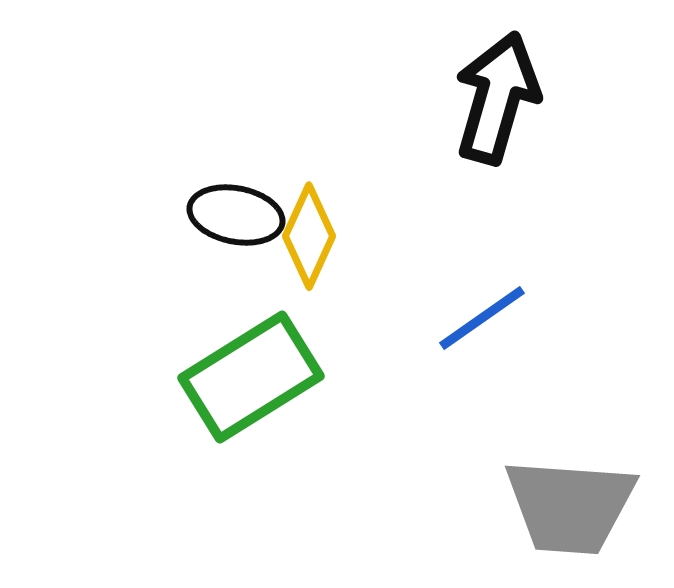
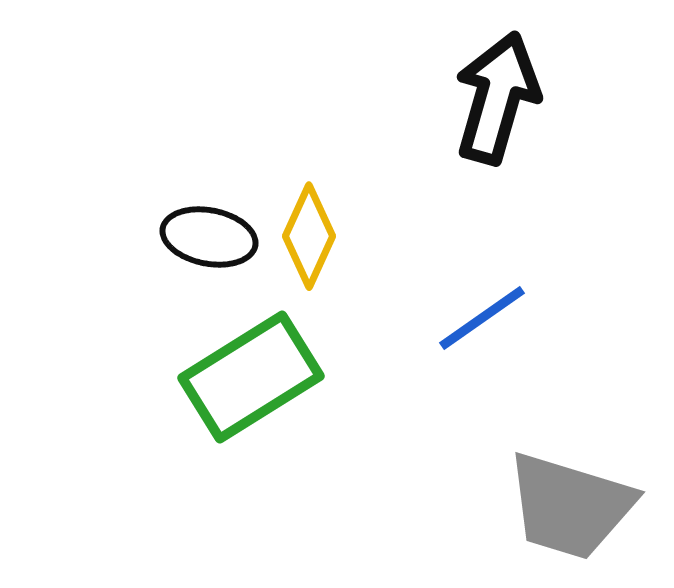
black ellipse: moved 27 px left, 22 px down
gray trapezoid: rotated 13 degrees clockwise
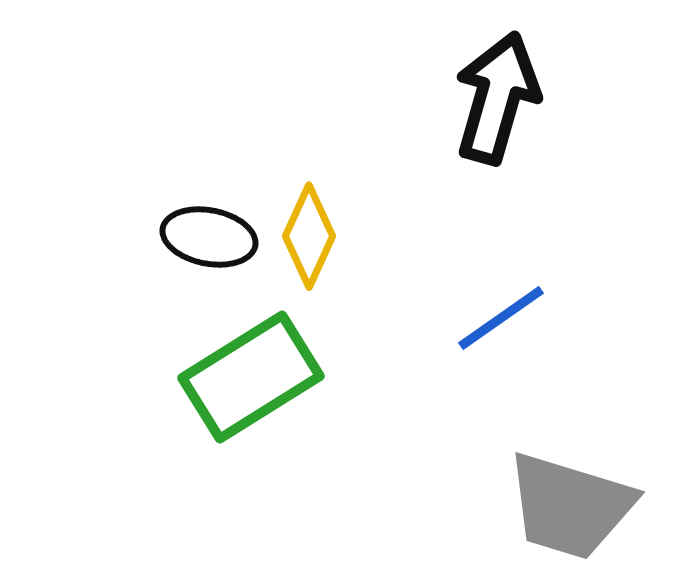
blue line: moved 19 px right
